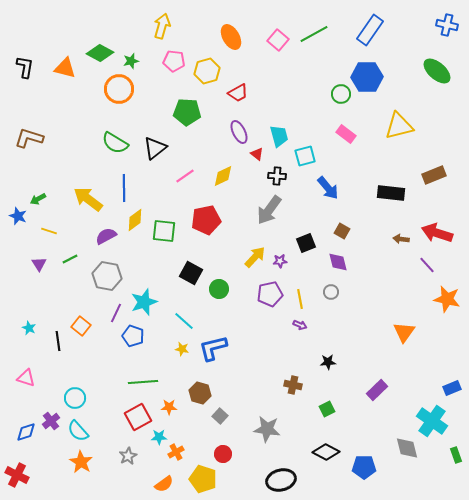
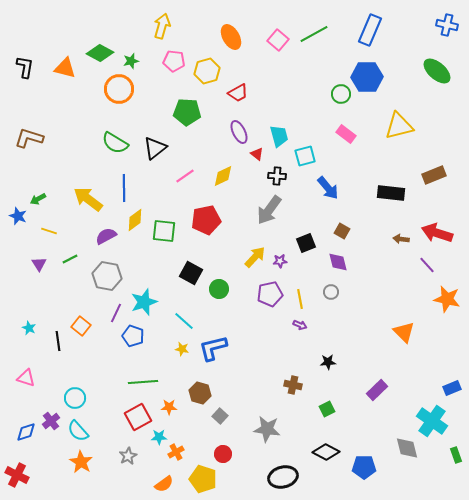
blue rectangle at (370, 30): rotated 12 degrees counterclockwise
orange triangle at (404, 332): rotated 20 degrees counterclockwise
black ellipse at (281, 480): moved 2 px right, 3 px up
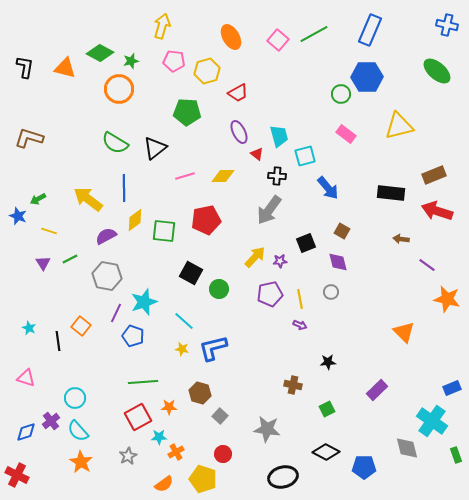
pink line at (185, 176): rotated 18 degrees clockwise
yellow diamond at (223, 176): rotated 25 degrees clockwise
red arrow at (437, 233): moved 22 px up
purple triangle at (39, 264): moved 4 px right, 1 px up
purple line at (427, 265): rotated 12 degrees counterclockwise
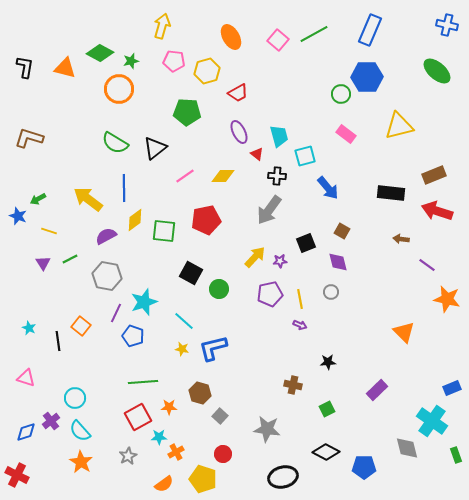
pink line at (185, 176): rotated 18 degrees counterclockwise
cyan semicircle at (78, 431): moved 2 px right
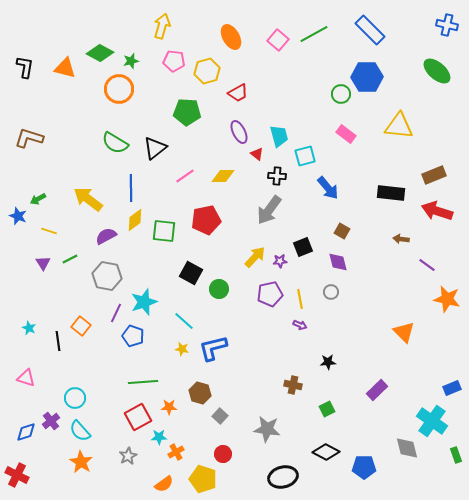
blue rectangle at (370, 30): rotated 68 degrees counterclockwise
yellow triangle at (399, 126): rotated 20 degrees clockwise
blue line at (124, 188): moved 7 px right
black square at (306, 243): moved 3 px left, 4 px down
